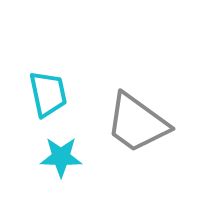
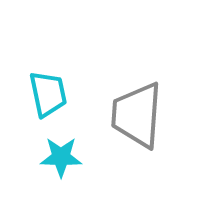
gray trapezoid: moved 8 px up; rotated 58 degrees clockwise
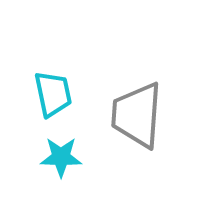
cyan trapezoid: moved 5 px right
